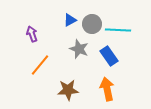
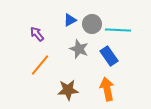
purple arrow: moved 5 px right; rotated 21 degrees counterclockwise
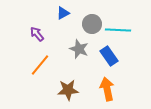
blue triangle: moved 7 px left, 7 px up
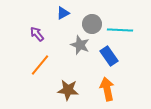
cyan line: moved 2 px right
gray star: moved 1 px right, 4 px up
brown star: rotated 10 degrees clockwise
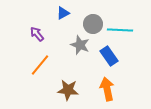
gray circle: moved 1 px right
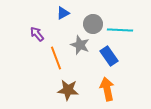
orange line: moved 16 px right, 7 px up; rotated 60 degrees counterclockwise
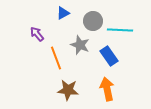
gray circle: moved 3 px up
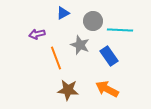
purple arrow: rotated 63 degrees counterclockwise
orange arrow: rotated 50 degrees counterclockwise
